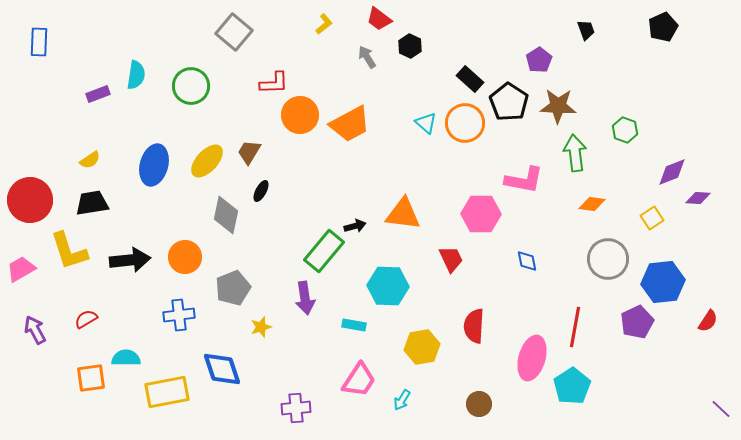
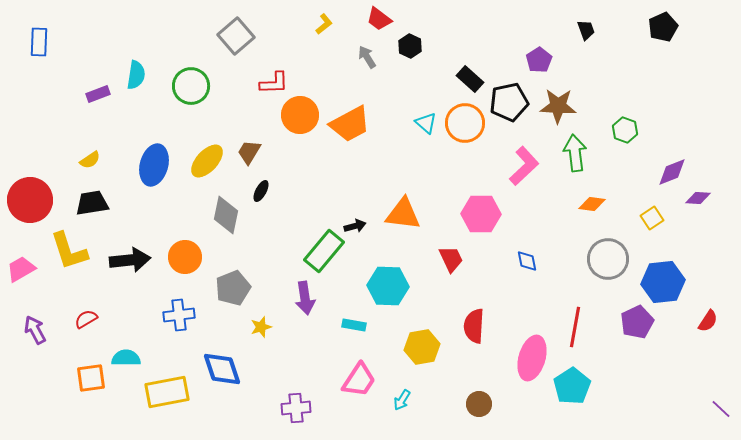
gray square at (234, 32): moved 2 px right, 4 px down; rotated 9 degrees clockwise
black pentagon at (509, 102): rotated 27 degrees clockwise
pink L-shape at (524, 180): moved 14 px up; rotated 54 degrees counterclockwise
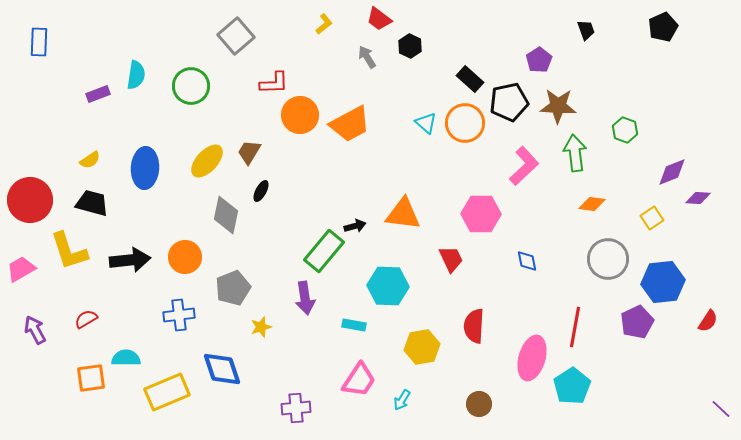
blue ellipse at (154, 165): moved 9 px left, 3 px down; rotated 12 degrees counterclockwise
black trapezoid at (92, 203): rotated 24 degrees clockwise
yellow rectangle at (167, 392): rotated 12 degrees counterclockwise
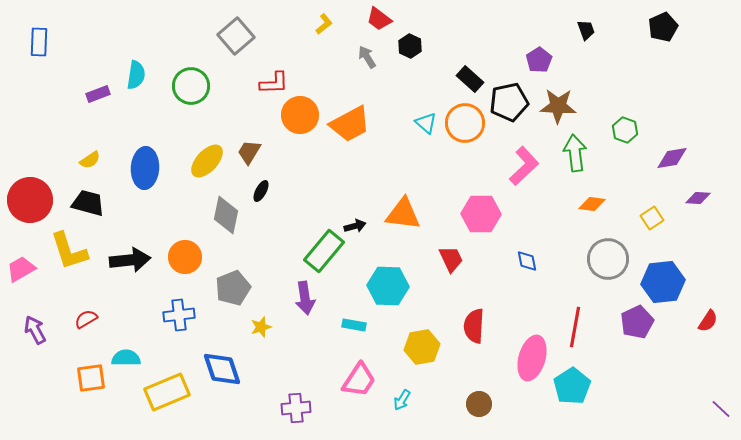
purple diamond at (672, 172): moved 14 px up; rotated 12 degrees clockwise
black trapezoid at (92, 203): moved 4 px left
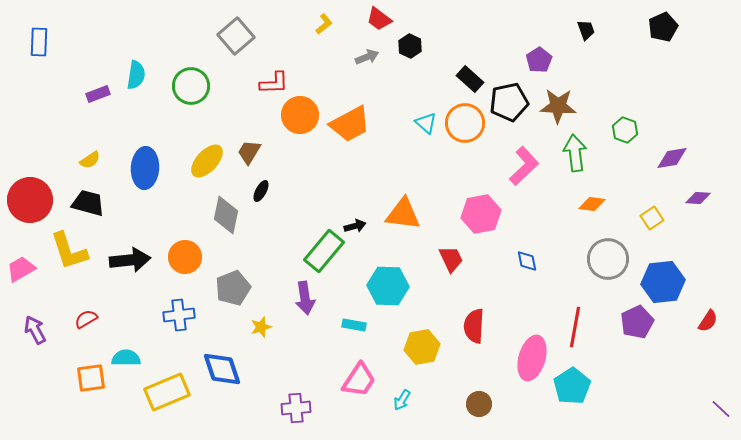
gray arrow at (367, 57): rotated 100 degrees clockwise
pink hexagon at (481, 214): rotated 12 degrees counterclockwise
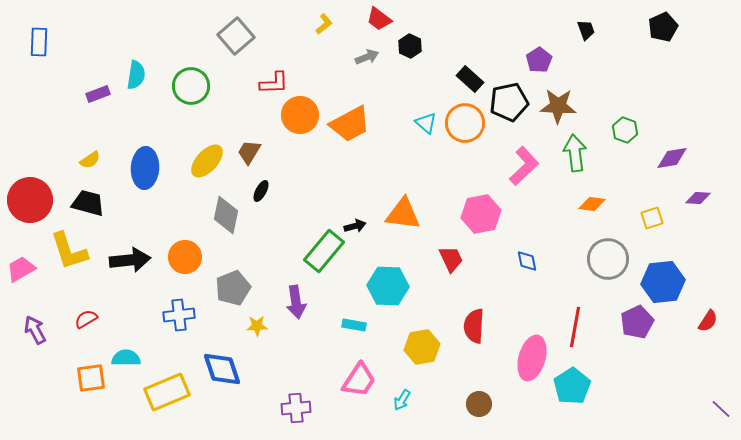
yellow square at (652, 218): rotated 15 degrees clockwise
purple arrow at (305, 298): moved 9 px left, 4 px down
yellow star at (261, 327): moved 4 px left, 1 px up; rotated 15 degrees clockwise
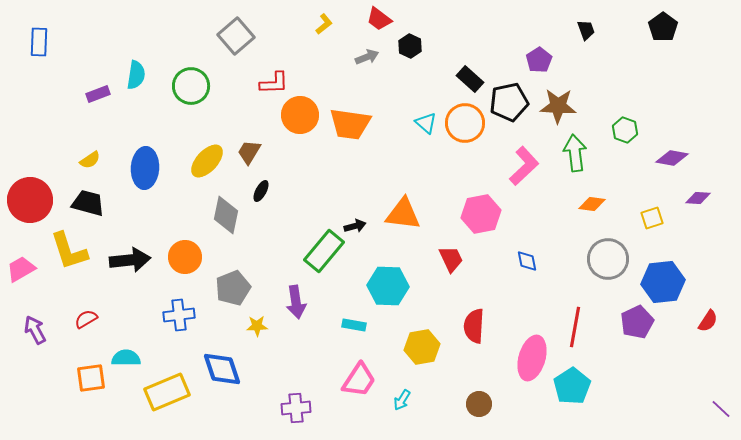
black pentagon at (663, 27): rotated 12 degrees counterclockwise
orange trapezoid at (350, 124): rotated 36 degrees clockwise
purple diamond at (672, 158): rotated 20 degrees clockwise
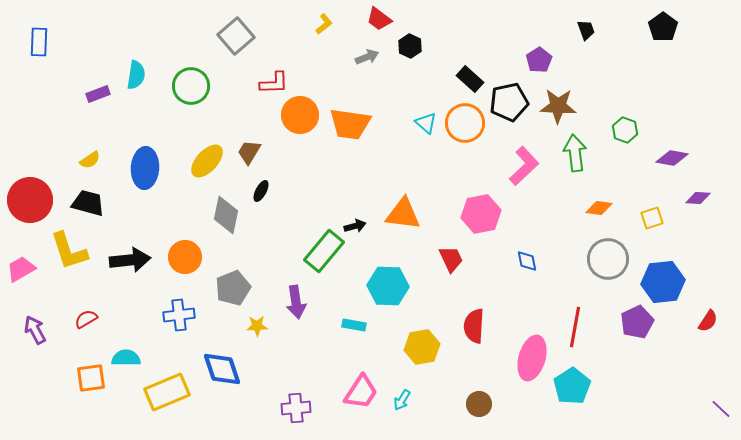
orange diamond at (592, 204): moved 7 px right, 4 px down
pink trapezoid at (359, 380): moved 2 px right, 12 px down
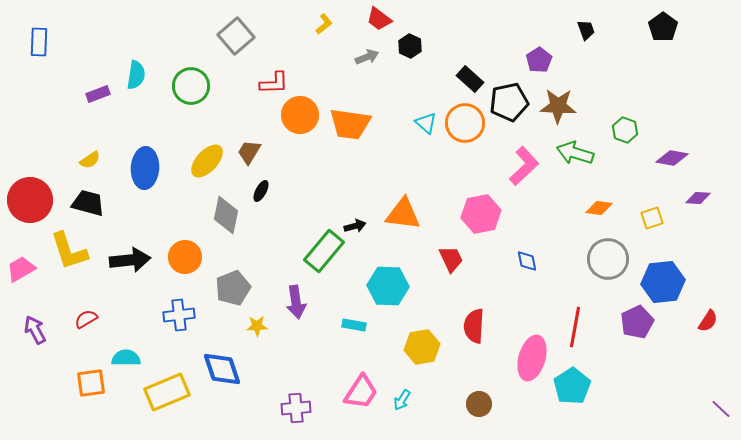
green arrow at (575, 153): rotated 66 degrees counterclockwise
orange square at (91, 378): moved 5 px down
